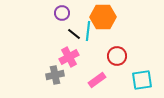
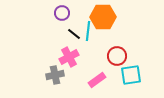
cyan square: moved 11 px left, 5 px up
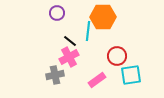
purple circle: moved 5 px left
black line: moved 4 px left, 7 px down
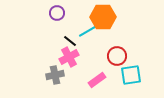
cyan line: rotated 54 degrees clockwise
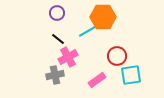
black line: moved 12 px left, 2 px up
pink cross: moved 1 px left
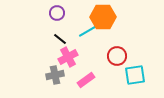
black line: moved 2 px right
cyan square: moved 4 px right
pink rectangle: moved 11 px left
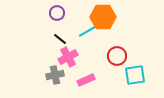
pink rectangle: rotated 12 degrees clockwise
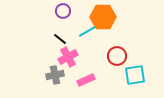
purple circle: moved 6 px right, 2 px up
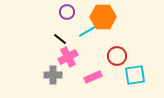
purple circle: moved 4 px right, 1 px down
gray cross: moved 2 px left; rotated 12 degrees clockwise
pink rectangle: moved 7 px right, 3 px up
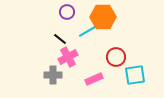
red circle: moved 1 px left, 1 px down
pink rectangle: moved 1 px right, 2 px down
